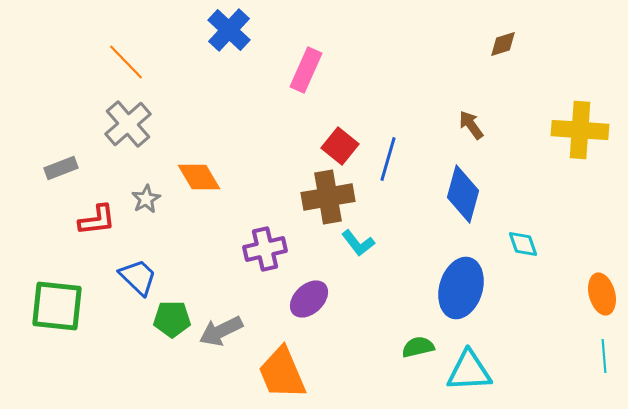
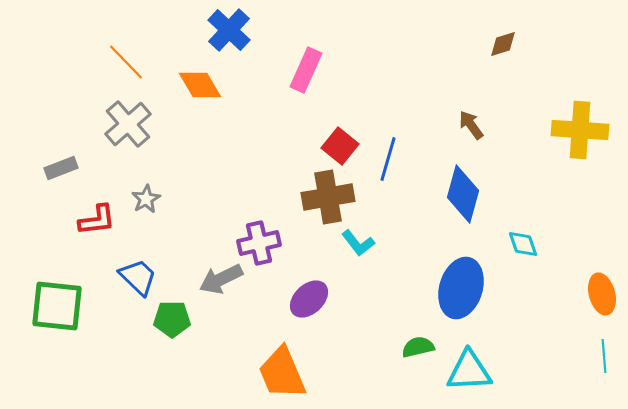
orange diamond: moved 1 px right, 92 px up
purple cross: moved 6 px left, 6 px up
gray arrow: moved 52 px up
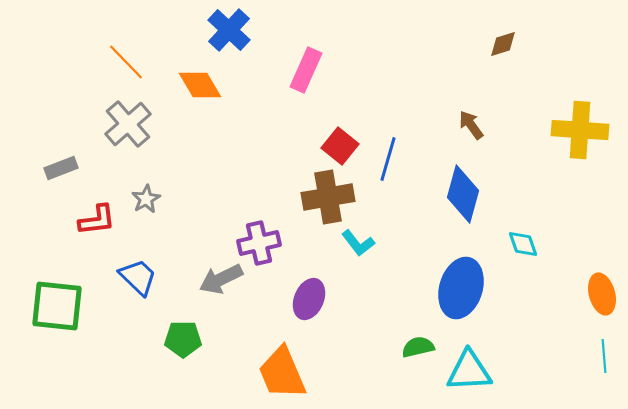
purple ellipse: rotated 24 degrees counterclockwise
green pentagon: moved 11 px right, 20 px down
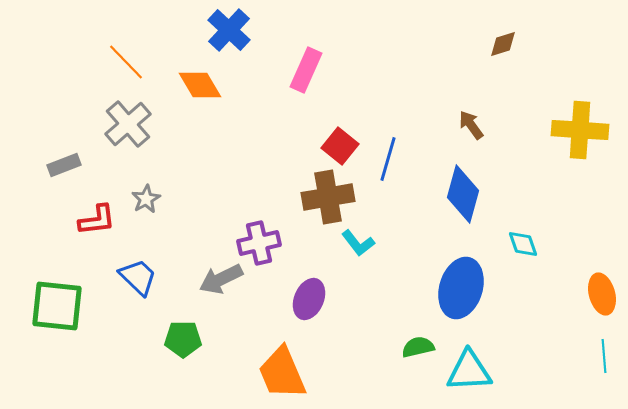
gray rectangle: moved 3 px right, 3 px up
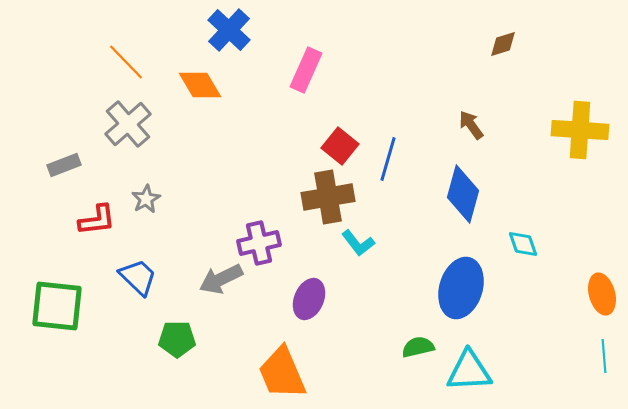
green pentagon: moved 6 px left
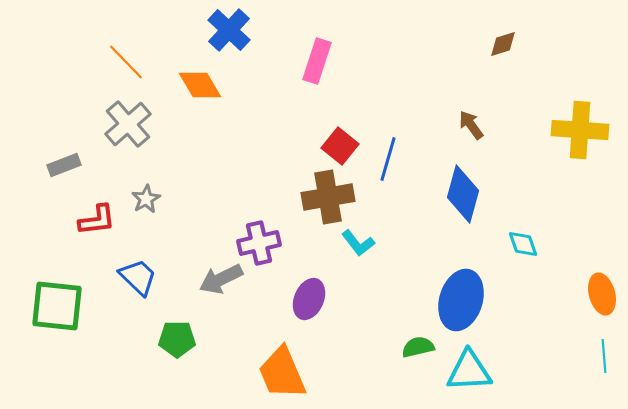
pink rectangle: moved 11 px right, 9 px up; rotated 6 degrees counterclockwise
blue ellipse: moved 12 px down
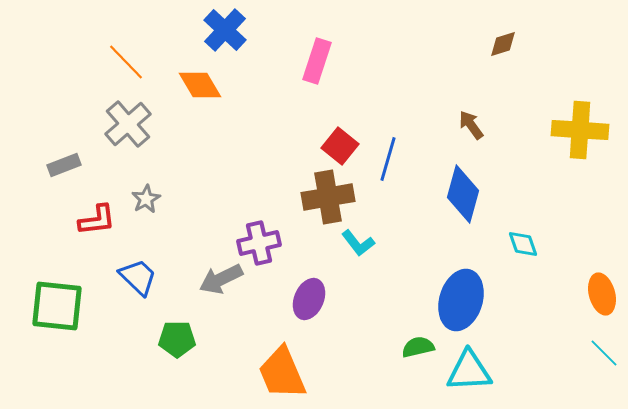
blue cross: moved 4 px left
cyan line: moved 3 px up; rotated 40 degrees counterclockwise
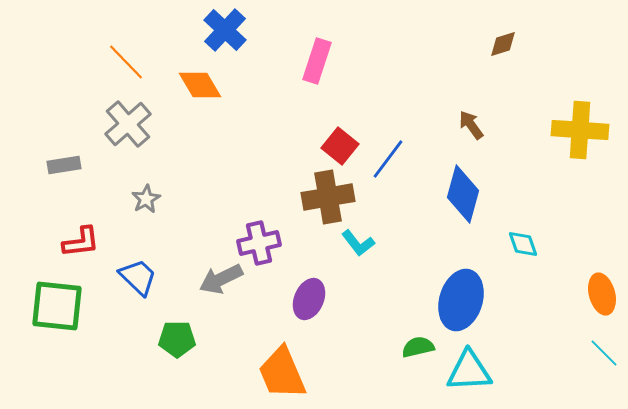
blue line: rotated 21 degrees clockwise
gray rectangle: rotated 12 degrees clockwise
red L-shape: moved 16 px left, 22 px down
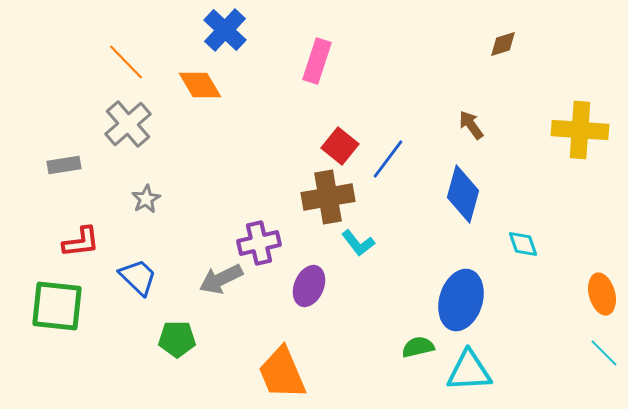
purple ellipse: moved 13 px up
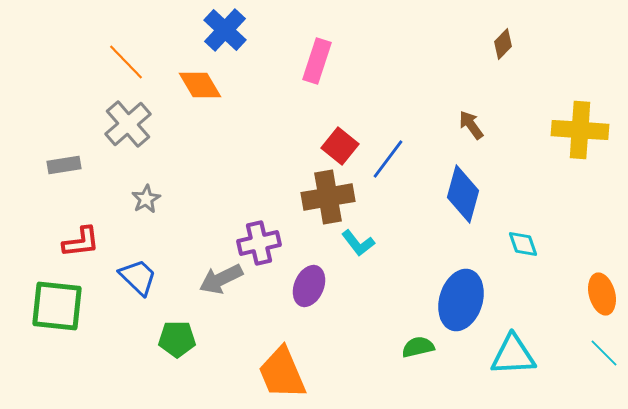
brown diamond: rotated 28 degrees counterclockwise
cyan triangle: moved 44 px right, 16 px up
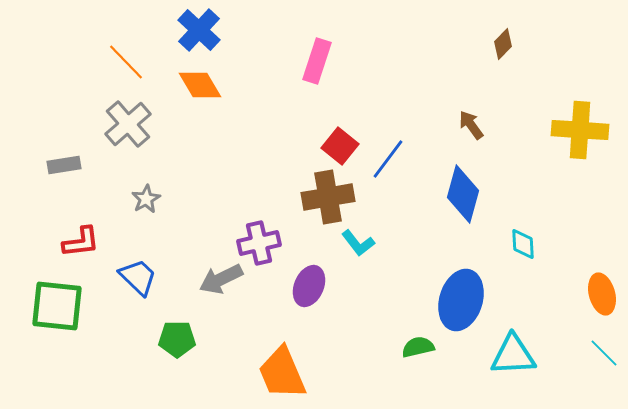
blue cross: moved 26 px left
cyan diamond: rotated 16 degrees clockwise
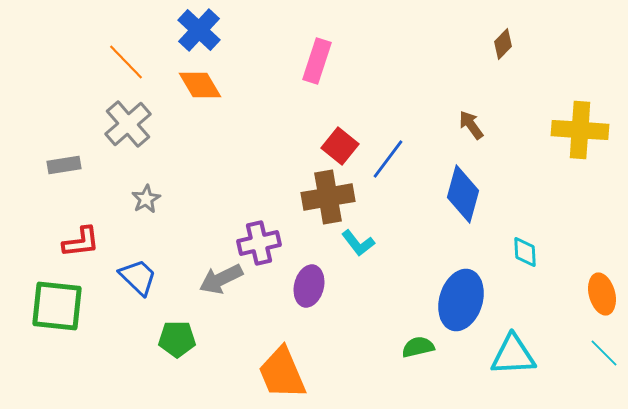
cyan diamond: moved 2 px right, 8 px down
purple ellipse: rotated 9 degrees counterclockwise
